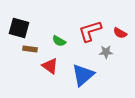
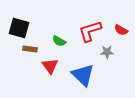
red semicircle: moved 1 px right, 3 px up
gray star: moved 1 px right
red triangle: rotated 18 degrees clockwise
blue triangle: rotated 35 degrees counterclockwise
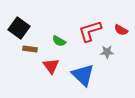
black square: rotated 20 degrees clockwise
red triangle: moved 1 px right
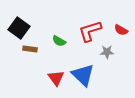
red triangle: moved 5 px right, 12 px down
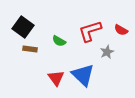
black square: moved 4 px right, 1 px up
gray star: rotated 24 degrees counterclockwise
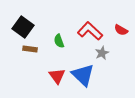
red L-shape: rotated 60 degrees clockwise
green semicircle: rotated 40 degrees clockwise
gray star: moved 5 px left, 1 px down
red triangle: moved 1 px right, 2 px up
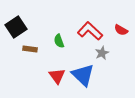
black square: moved 7 px left; rotated 20 degrees clockwise
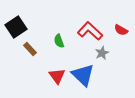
brown rectangle: rotated 40 degrees clockwise
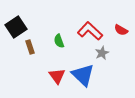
brown rectangle: moved 2 px up; rotated 24 degrees clockwise
